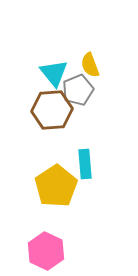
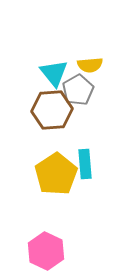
yellow semicircle: rotated 75 degrees counterclockwise
gray pentagon: rotated 8 degrees counterclockwise
yellow pentagon: moved 12 px up
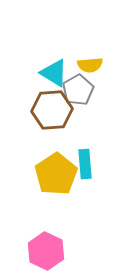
cyan triangle: rotated 20 degrees counterclockwise
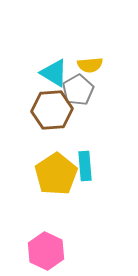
cyan rectangle: moved 2 px down
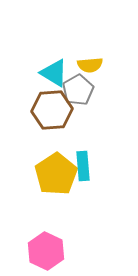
cyan rectangle: moved 2 px left
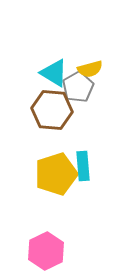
yellow semicircle: moved 4 px down; rotated 10 degrees counterclockwise
gray pentagon: moved 3 px up
brown hexagon: rotated 9 degrees clockwise
yellow pentagon: rotated 15 degrees clockwise
pink hexagon: rotated 9 degrees clockwise
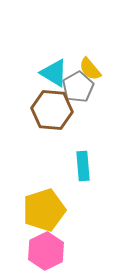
yellow semicircle: rotated 65 degrees clockwise
yellow pentagon: moved 12 px left, 36 px down
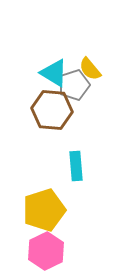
gray pentagon: moved 4 px left, 2 px up; rotated 12 degrees clockwise
cyan rectangle: moved 7 px left
